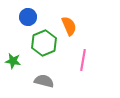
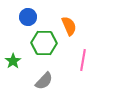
green hexagon: rotated 25 degrees clockwise
green star: rotated 28 degrees clockwise
gray semicircle: rotated 120 degrees clockwise
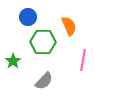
green hexagon: moved 1 px left, 1 px up
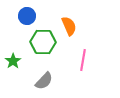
blue circle: moved 1 px left, 1 px up
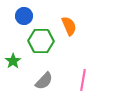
blue circle: moved 3 px left
green hexagon: moved 2 px left, 1 px up
pink line: moved 20 px down
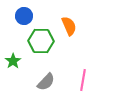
gray semicircle: moved 2 px right, 1 px down
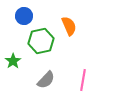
green hexagon: rotated 15 degrees counterclockwise
gray semicircle: moved 2 px up
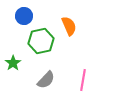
green star: moved 2 px down
